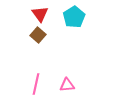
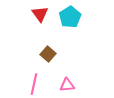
cyan pentagon: moved 4 px left
brown square: moved 10 px right, 19 px down
pink line: moved 2 px left
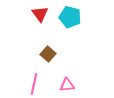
cyan pentagon: rotated 25 degrees counterclockwise
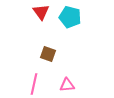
red triangle: moved 1 px right, 2 px up
brown square: rotated 21 degrees counterclockwise
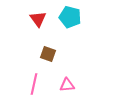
red triangle: moved 3 px left, 7 px down
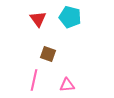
pink line: moved 4 px up
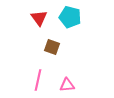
red triangle: moved 1 px right, 1 px up
brown square: moved 4 px right, 7 px up
pink line: moved 4 px right
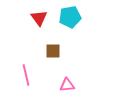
cyan pentagon: rotated 25 degrees counterclockwise
brown square: moved 1 px right, 4 px down; rotated 21 degrees counterclockwise
pink line: moved 12 px left, 5 px up; rotated 25 degrees counterclockwise
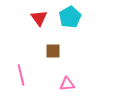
cyan pentagon: rotated 20 degrees counterclockwise
pink line: moved 5 px left
pink triangle: moved 1 px up
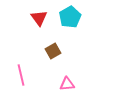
brown square: rotated 28 degrees counterclockwise
